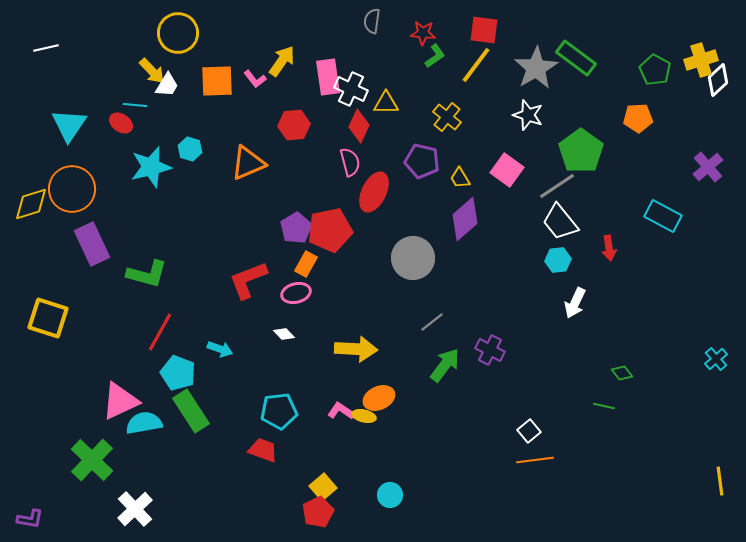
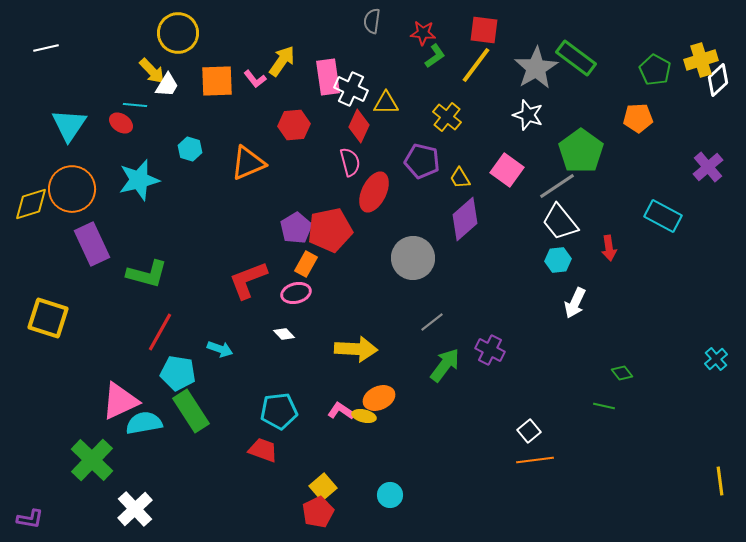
cyan star at (151, 167): moved 12 px left, 13 px down
cyan pentagon at (178, 373): rotated 12 degrees counterclockwise
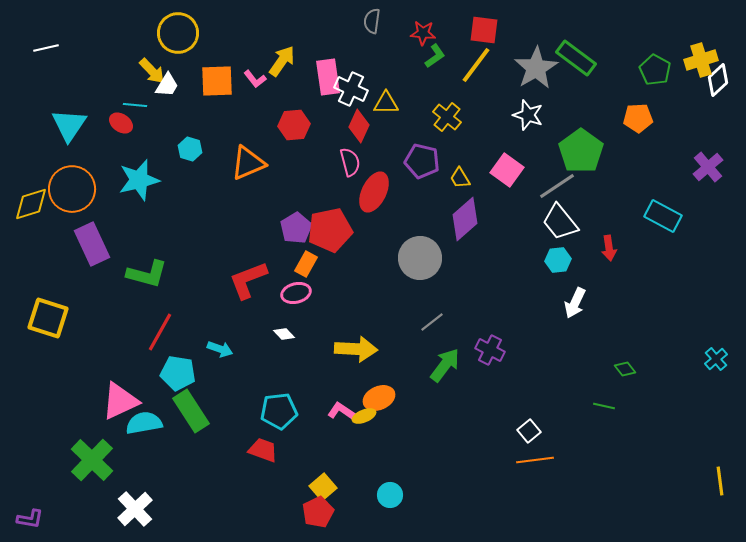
gray circle at (413, 258): moved 7 px right
green diamond at (622, 373): moved 3 px right, 4 px up
yellow ellipse at (364, 416): rotated 35 degrees counterclockwise
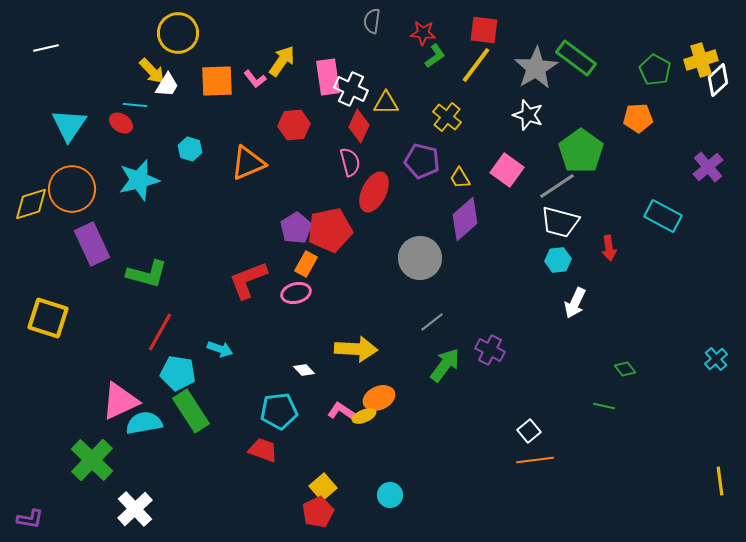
white trapezoid at (560, 222): rotated 36 degrees counterclockwise
white diamond at (284, 334): moved 20 px right, 36 px down
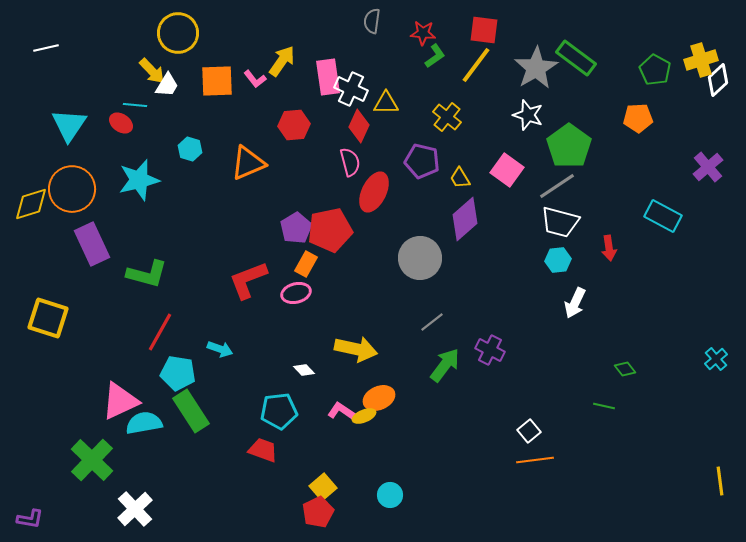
green pentagon at (581, 151): moved 12 px left, 5 px up
yellow arrow at (356, 349): rotated 9 degrees clockwise
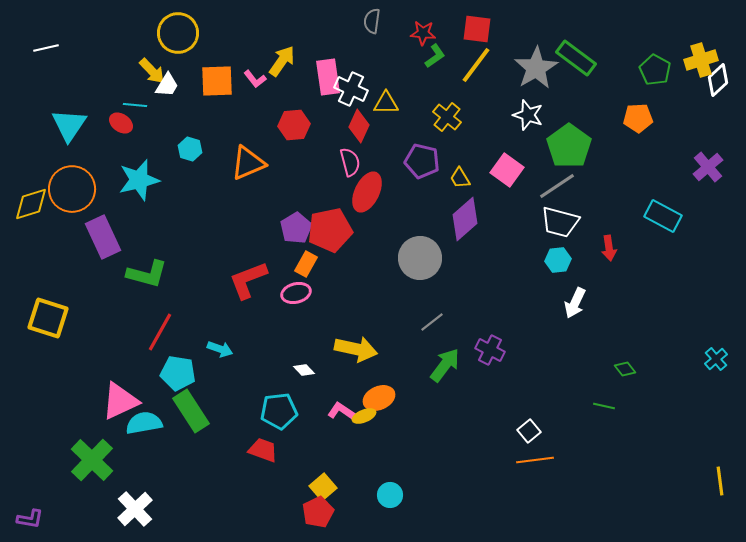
red square at (484, 30): moved 7 px left, 1 px up
red ellipse at (374, 192): moved 7 px left
purple rectangle at (92, 244): moved 11 px right, 7 px up
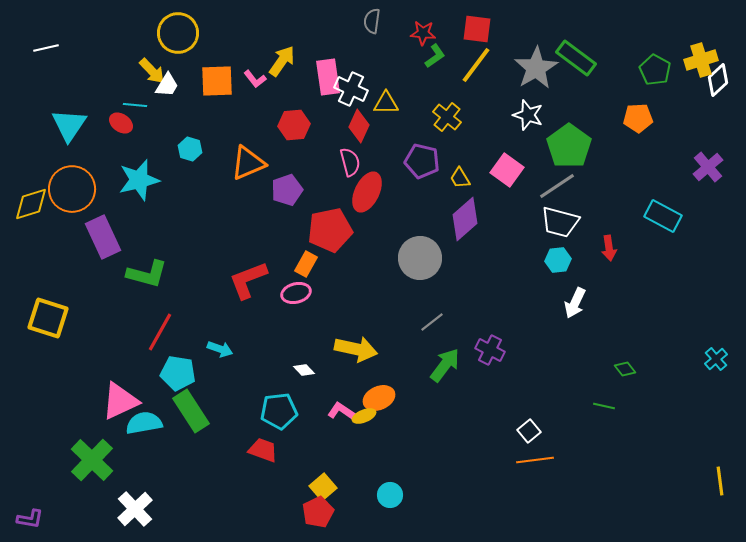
purple pentagon at (296, 228): moved 9 px left, 38 px up; rotated 12 degrees clockwise
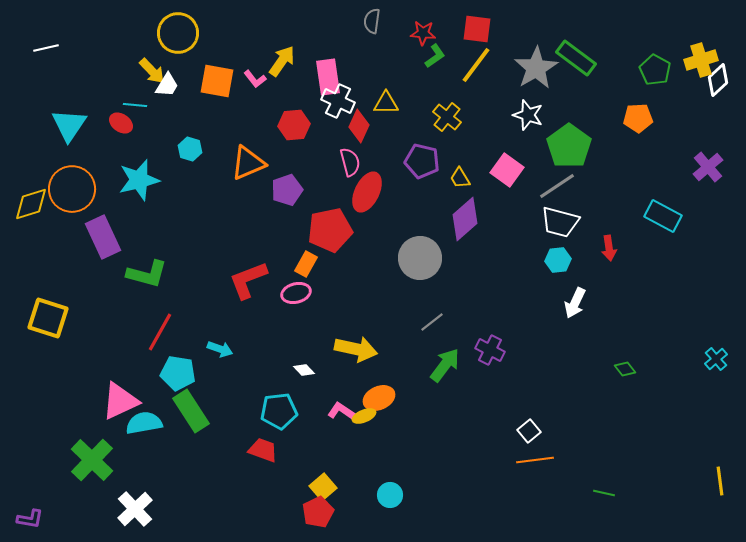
orange square at (217, 81): rotated 12 degrees clockwise
white cross at (351, 89): moved 13 px left, 12 px down
green line at (604, 406): moved 87 px down
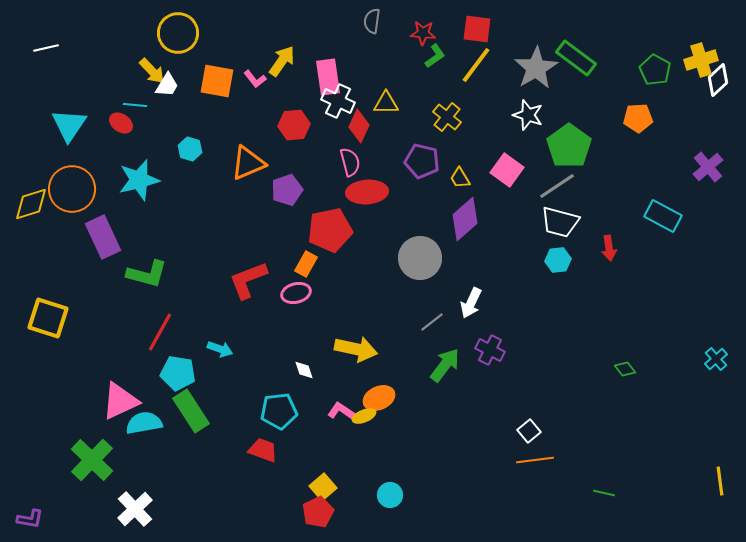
red ellipse at (367, 192): rotated 60 degrees clockwise
white arrow at (575, 303): moved 104 px left
white diamond at (304, 370): rotated 25 degrees clockwise
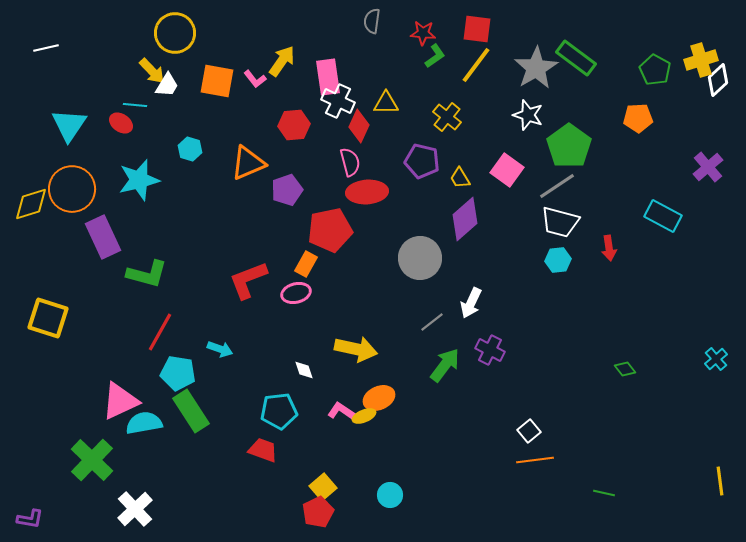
yellow circle at (178, 33): moved 3 px left
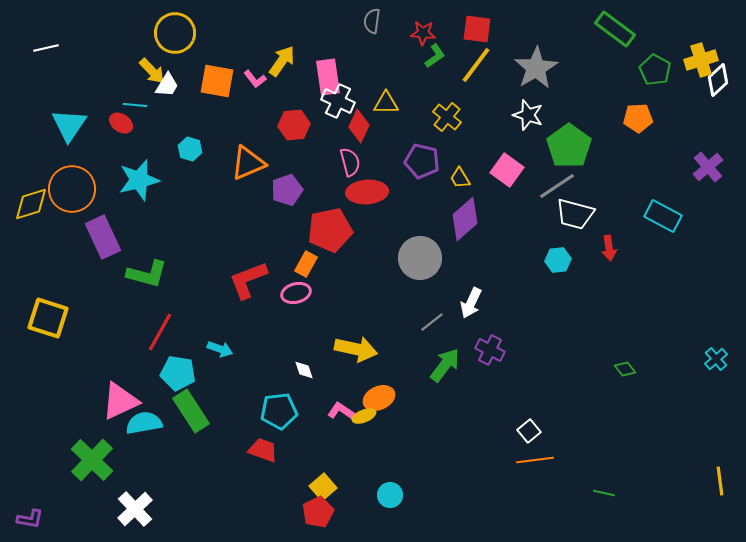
green rectangle at (576, 58): moved 39 px right, 29 px up
white trapezoid at (560, 222): moved 15 px right, 8 px up
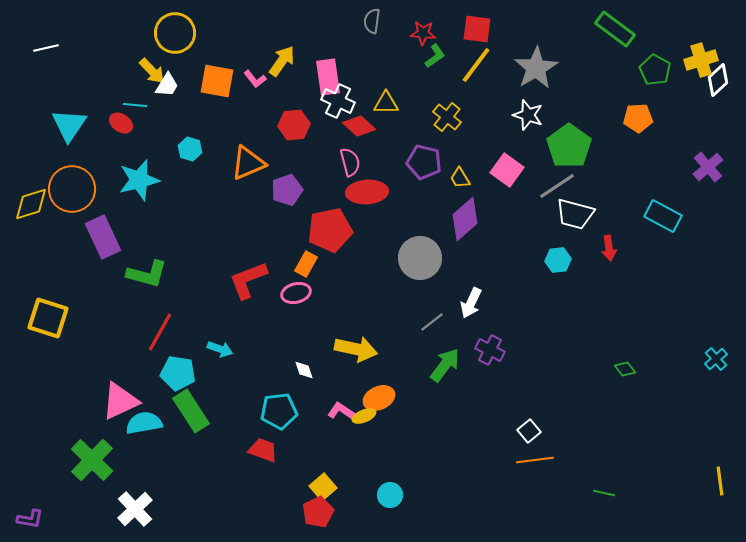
red diamond at (359, 126): rotated 72 degrees counterclockwise
purple pentagon at (422, 161): moved 2 px right, 1 px down
